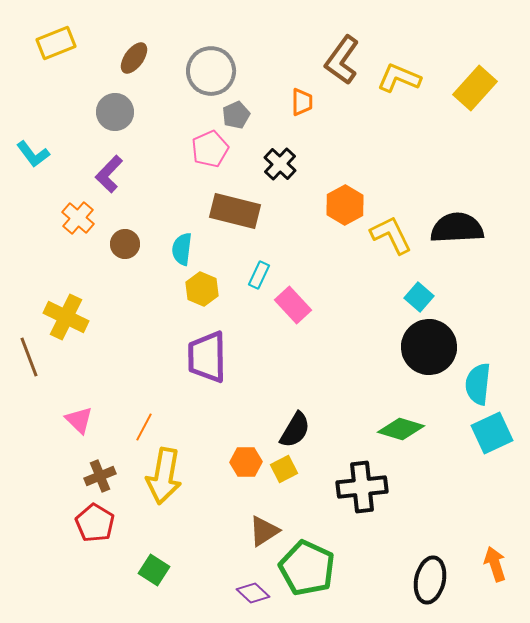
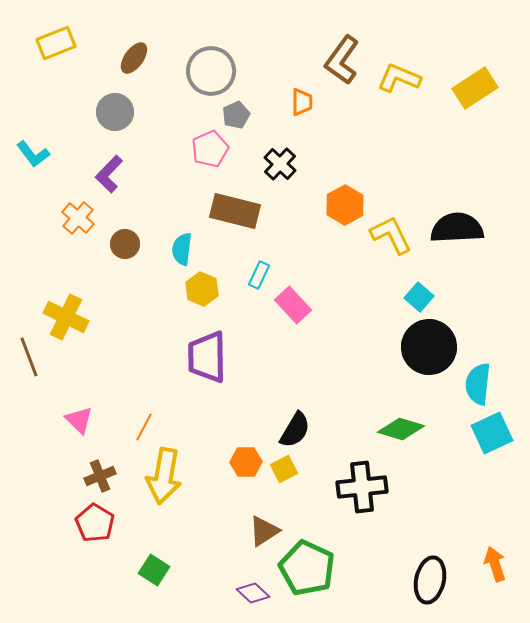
yellow rectangle at (475, 88): rotated 15 degrees clockwise
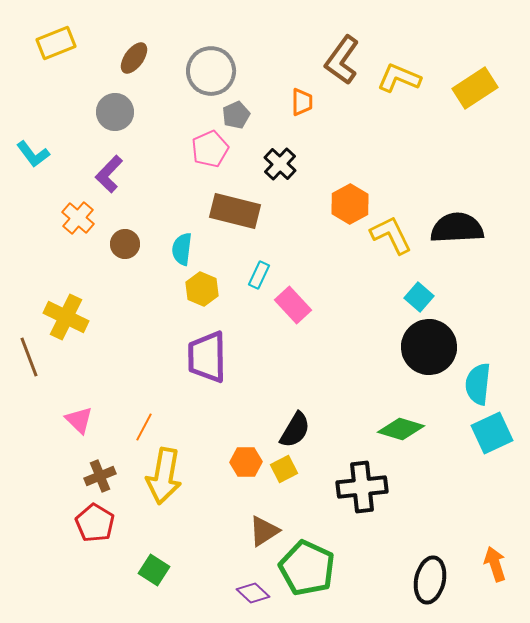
orange hexagon at (345, 205): moved 5 px right, 1 px up
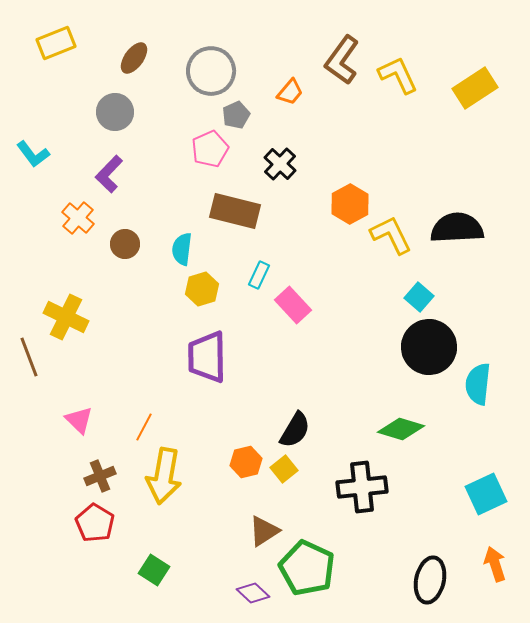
yellow L-shape at (399, 78): moved 1 px left, 3 px up; rotated 42 degrees clockwise
orange trapezoid at (302, 102): moved 12 px left, 10 px up; rotated 40 degrees clockwise
yellow hexagon at (202, 289): rotated 20 degrees clockwise
cyan square at (492, 433): moved 6 px left, 61 px down
orange hexagon at (246, 462): rotated 12 degrees counterclockwise
yellow square at (284, 469): rotated 12 degrees counterclockwise
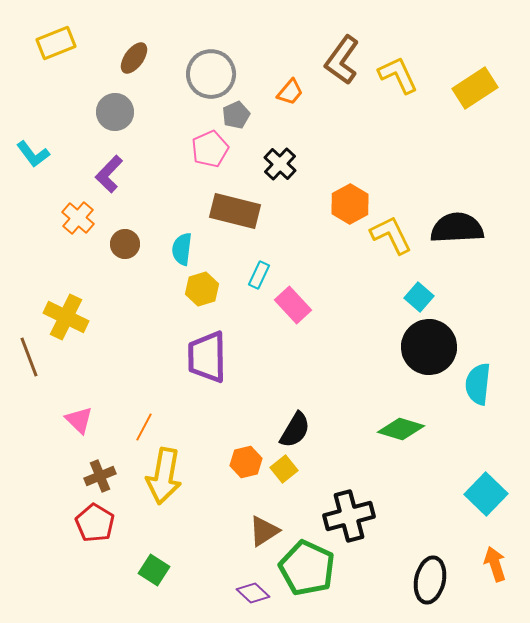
gray circle at (211, 71): moved 3 px down
black cross at (362, 487): moved 13 px left, 29 px down; rotated 9 degrees counterclockwise
cyan square at (486, 494): rotated 21 degrees counterclockwise
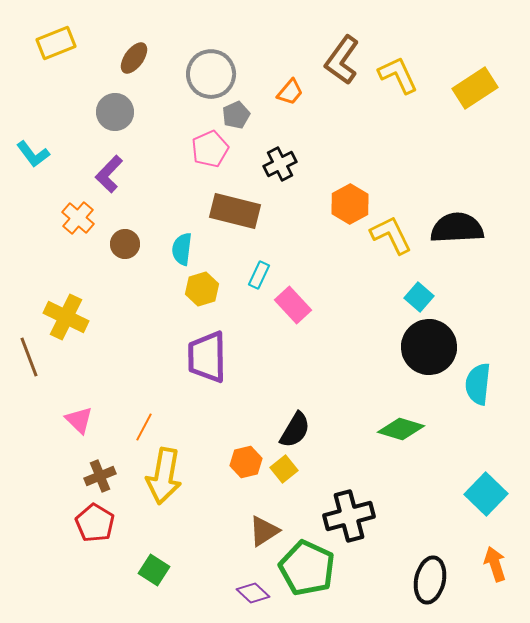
black cross at (280, 164): rotated 20 degrees clockwise
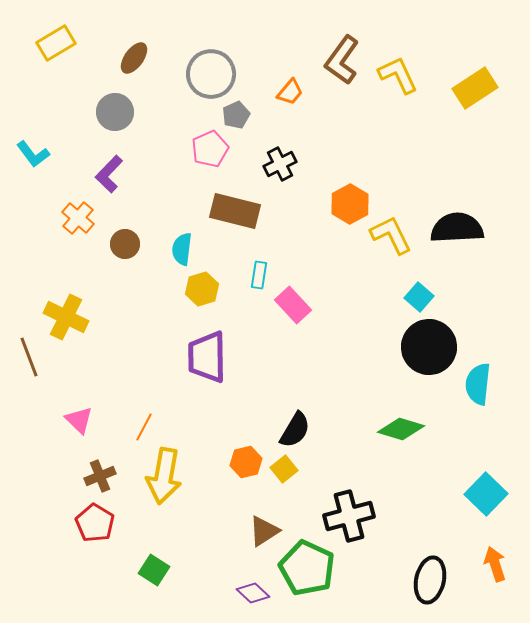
yellow rectangle at (56, 43): rotated 9 degrees counterclockwise
cyan rectangle at (259, 275): rotated 16 degrees counterclockwise
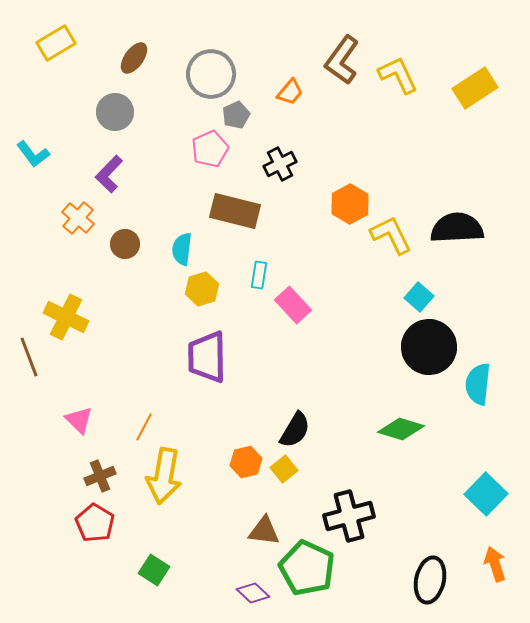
brown triangle at (264, 531): rotated 40 degrees clockwise
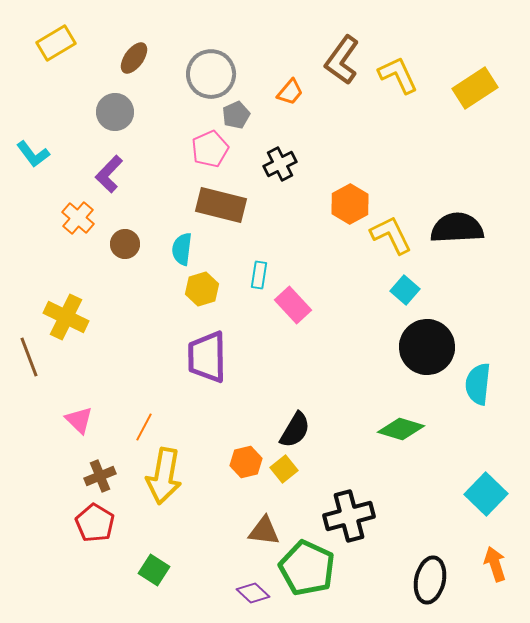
brown rectangle at (235, 211): moved 14 px left, 6 px up
cyan square at (419, 297): moved 14 px left, 7 px up
black circle at (429, 347): moved 2 px left
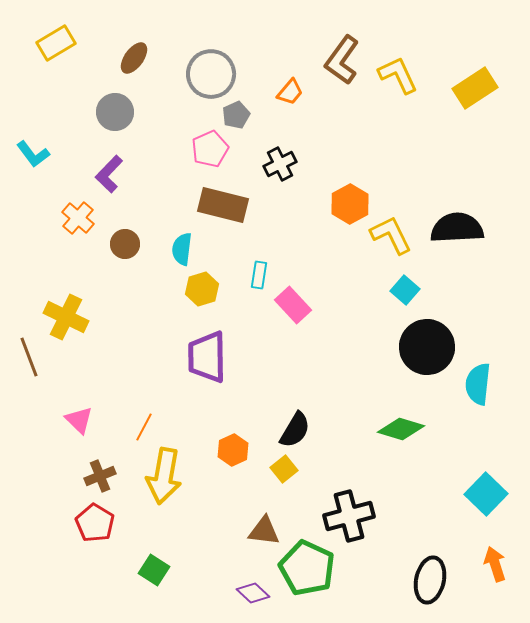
brown rectangle at (221, 205): moved 2 px right
orange hexagon at (246, 462): moved 13 px left, 12 px up; rotated 12 degrees counterclockwise
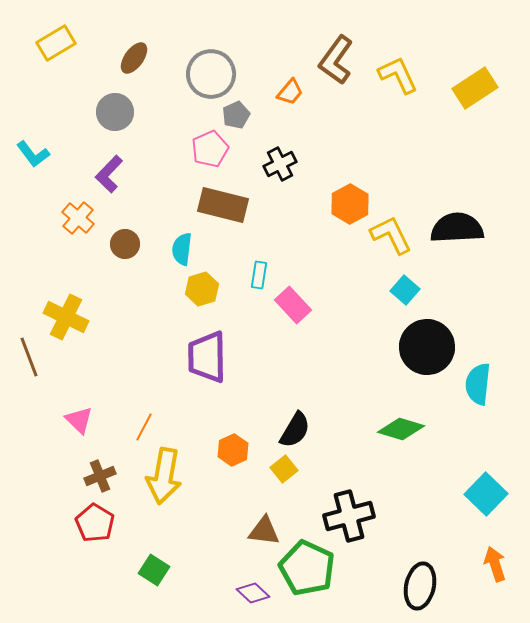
brown L-shape at (342, 60): moved 6 px left
black ellipse at (430, 580): moved 10 px left, 6 px down
